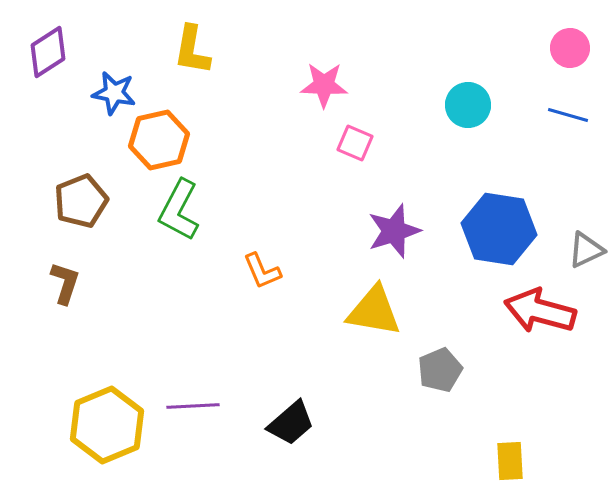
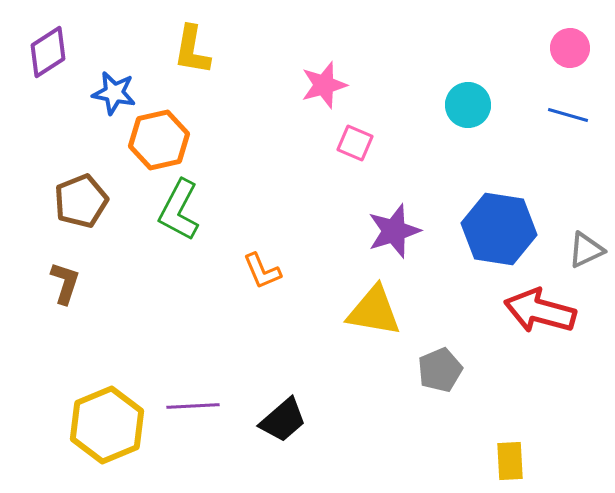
pink star: rotated 18 degrees counterclockwise
black trapezoid: moved 8 px left, 3 px up
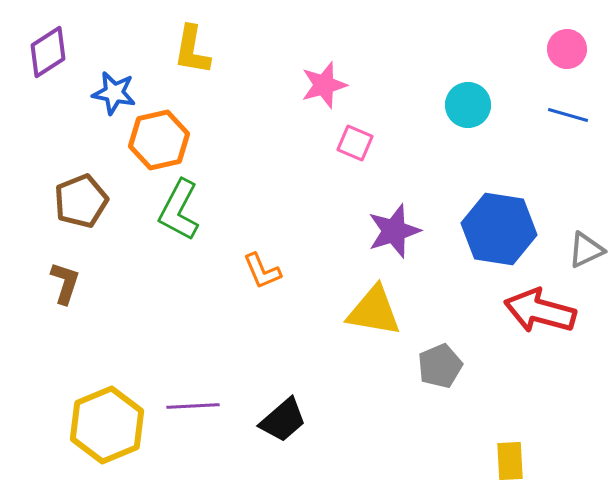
pink circle: moved 3 px left, 1 px down
gray pentagon: moved 4 px up
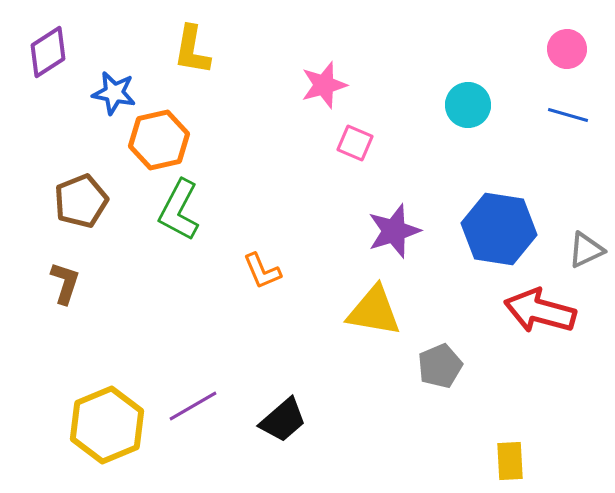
purple line: rotated 27 degrees counterclockwise
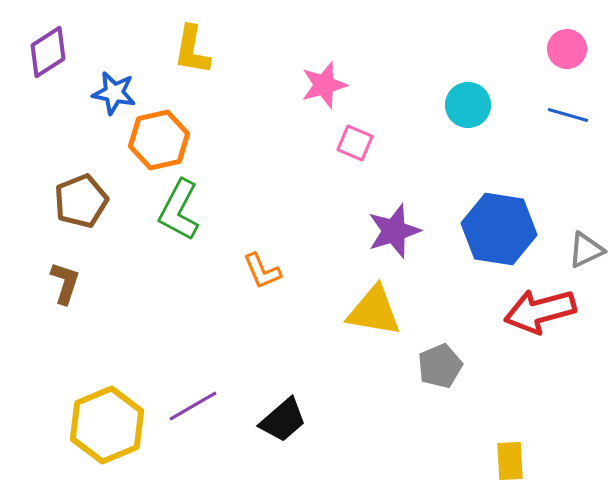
red arrow: rotated 30 degrees counterclockwise
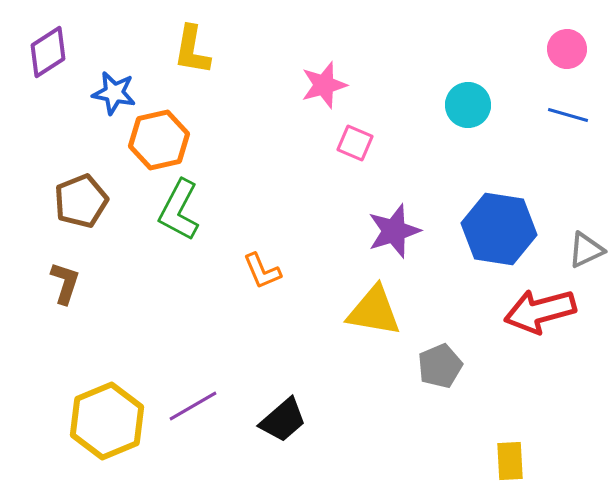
yellow hexagon: moved 4 px up
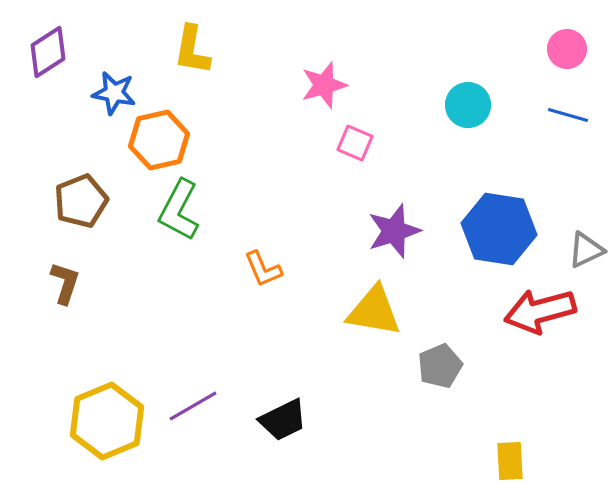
orange L-shape: moved 1 px right, 2 px up
black trapezoid: rotated 15 degrees clockwise
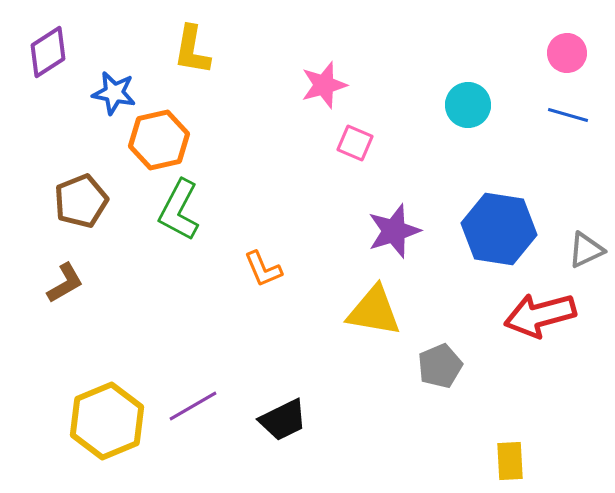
pink circle: moved 4 px down
brown L-shape: rotated 42 degrees clockwise
red arrow: moved 4 px down
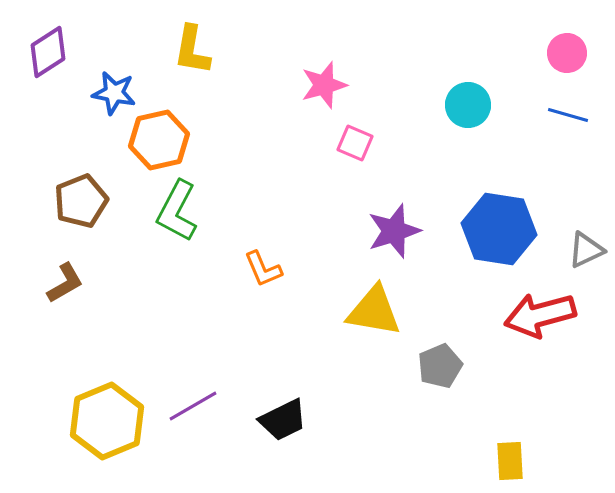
green L-shape: moved 2 px left, 1 px down
